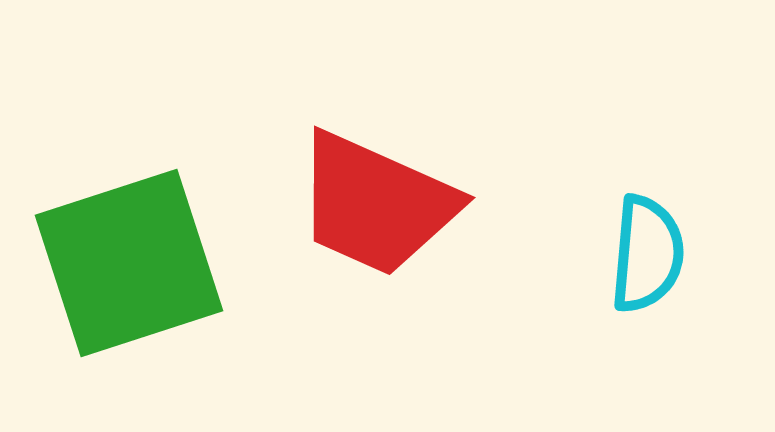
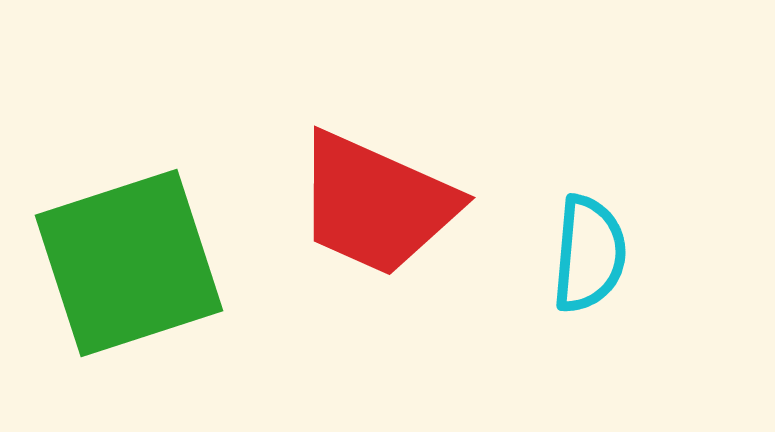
cyan semicircle: moved 58 px left
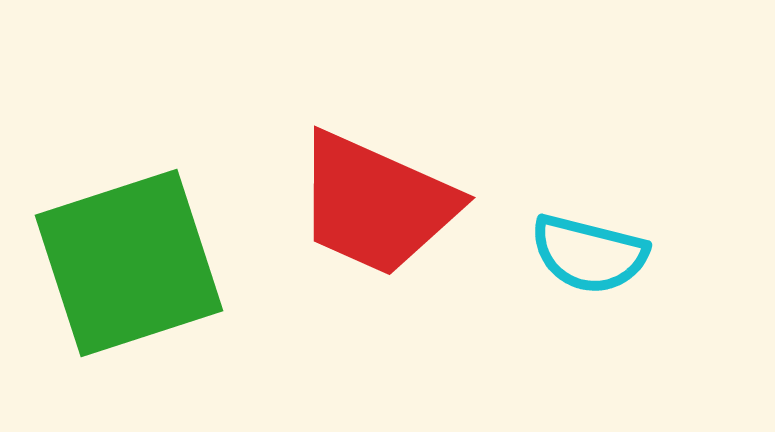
cyan semicircle: rotated 99 degrees clockwise
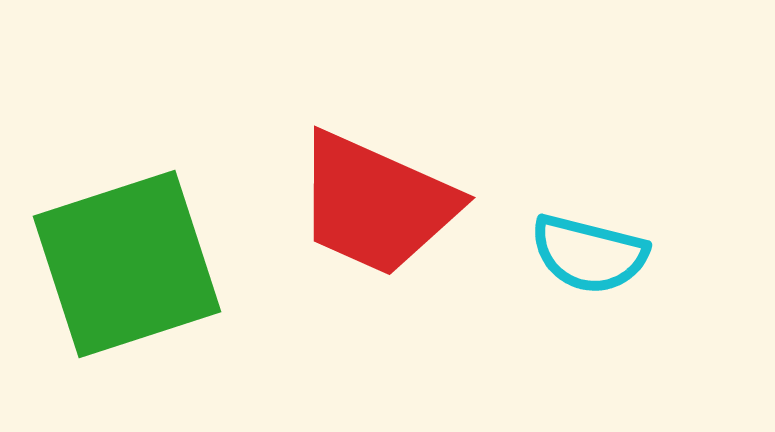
green square: moved 2 px left, 1 px down
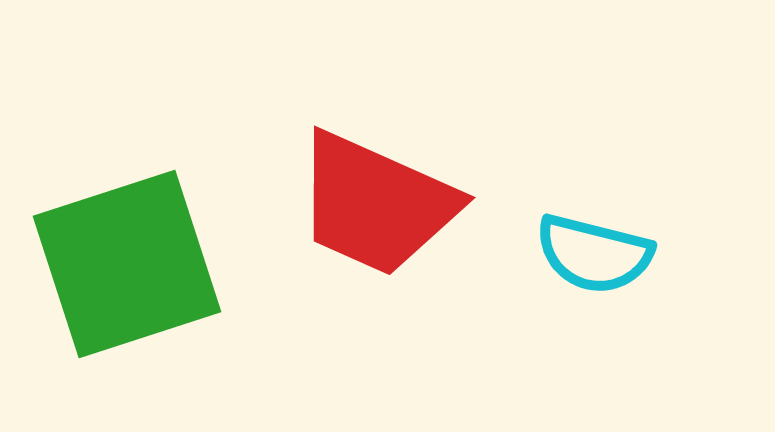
cyan semicircle: moved 5 px right
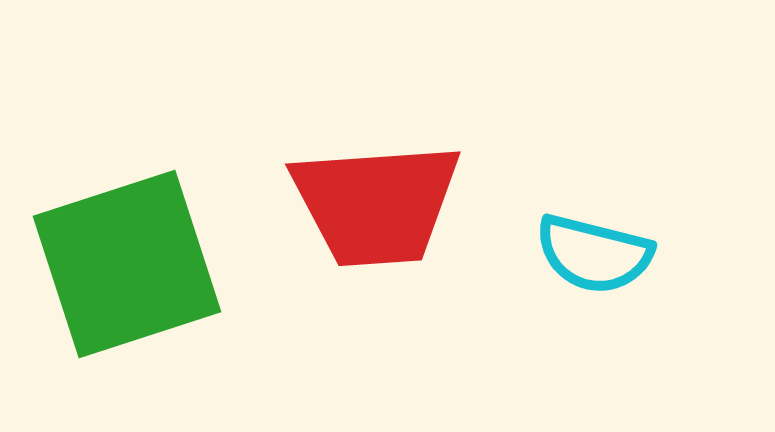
red trapezoid: rotated 28 degrees counterclockwise
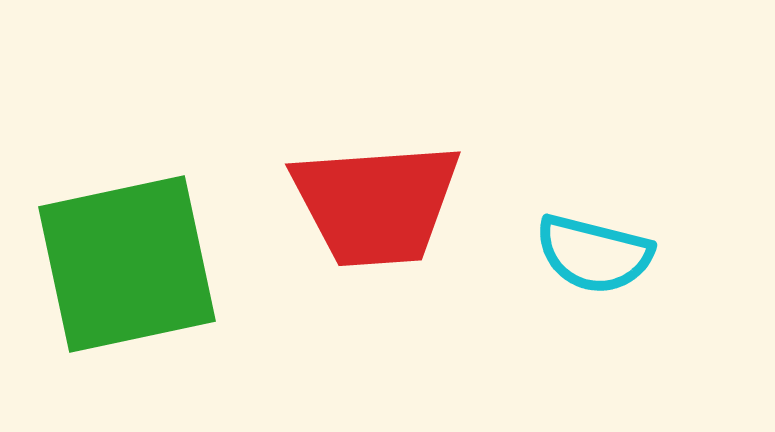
green square: rotated 6 degrees clockwise
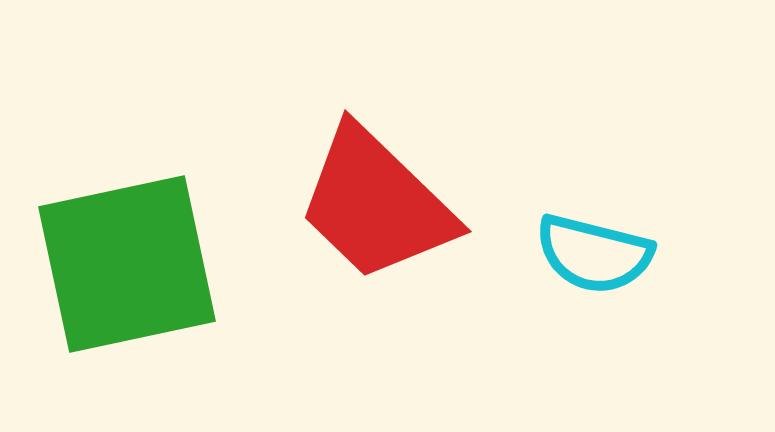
red trapezoid: rotated 48 degrees clockwise
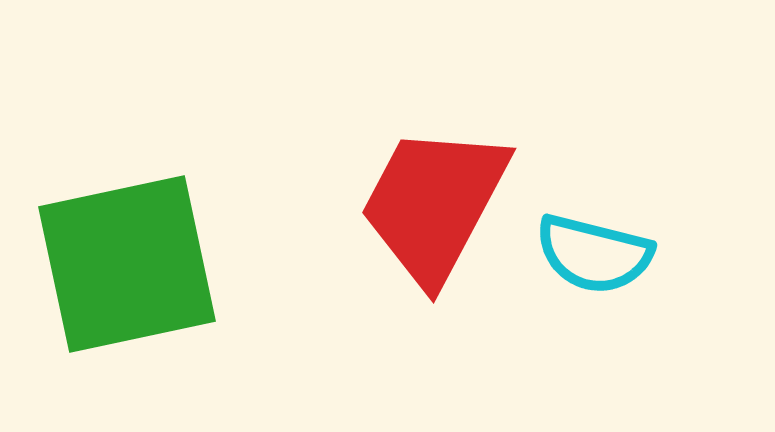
red trapezoid: moved 58 px right; rotated 74 degrees clockwise
